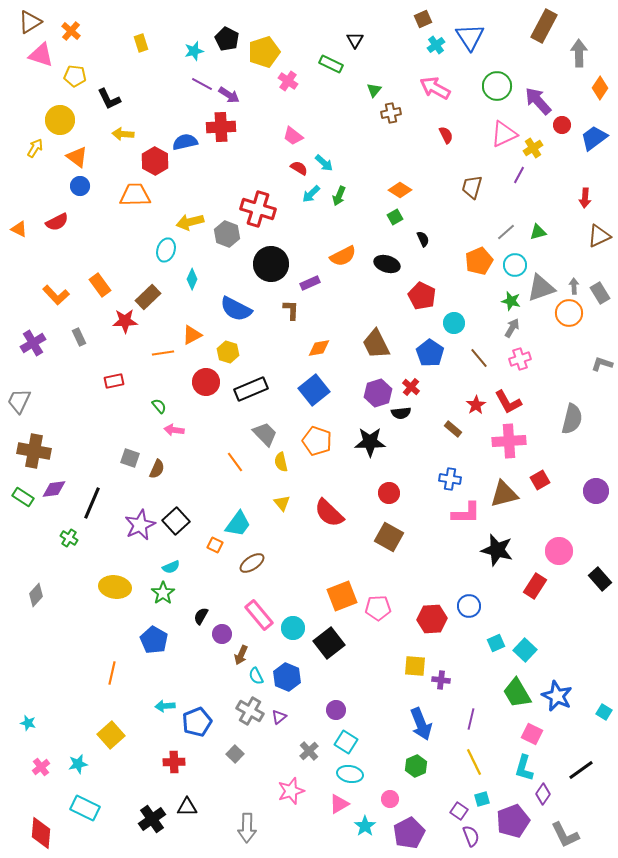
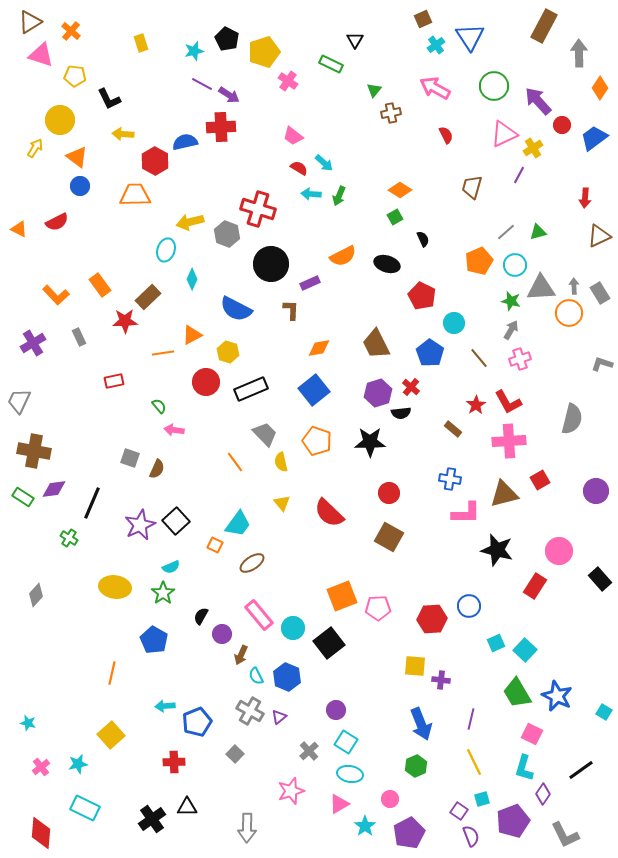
green circle at (497, 86): moved 3 px left
cyan arrow at (311, 194): rotated 48 degrees clockwise
gray triangle at (541, 288): rotated 16 degrees clockwise
gray arrow at (512, 328): moved 1 px left, 2 px down
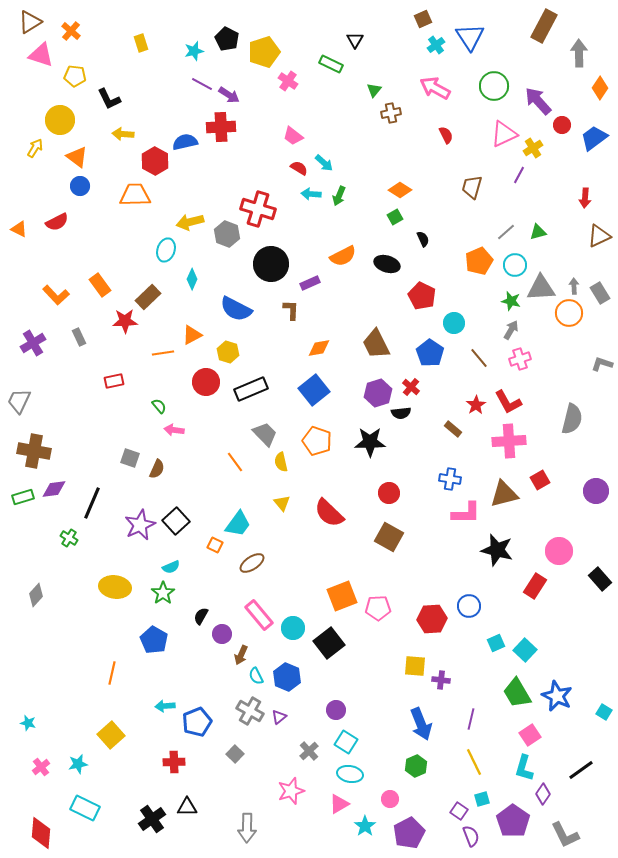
green rectangle at (23, 497): rotated 50 degrees counterclockwise
pink square at (532, 734): moved 2 px left, 1 px down; rotated 30 degrees clockwise
purple pentagon at (513, 821): rotated 16 degrees counterclockwise
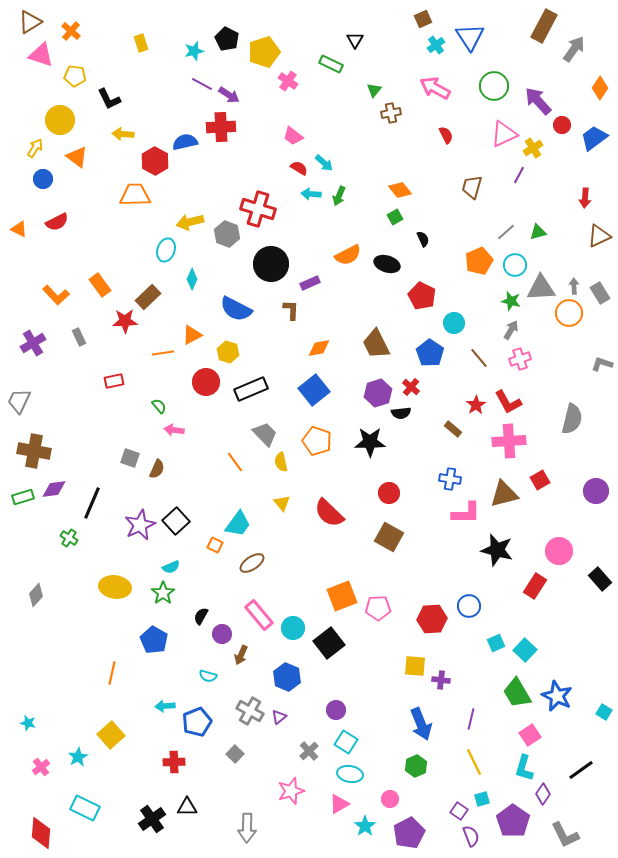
gray arrow at (579, 53): moved 5 px left, 4 px up; rotated 36 degrees clockwise
blue circle at (80, 186): moved 37 px left, 7 px up
orange diamond at (400, 190): rotated 20 degrees clockwise
orange semicircle at (343, 256): moved 5 px right, 1 px up
cyan semicircle at (256, 676): moved 48 px left; rotated 48 degrees counterclockwise
cyan star at (78, 764): moved 7 px up; rotated 18 degrees counterclockwise
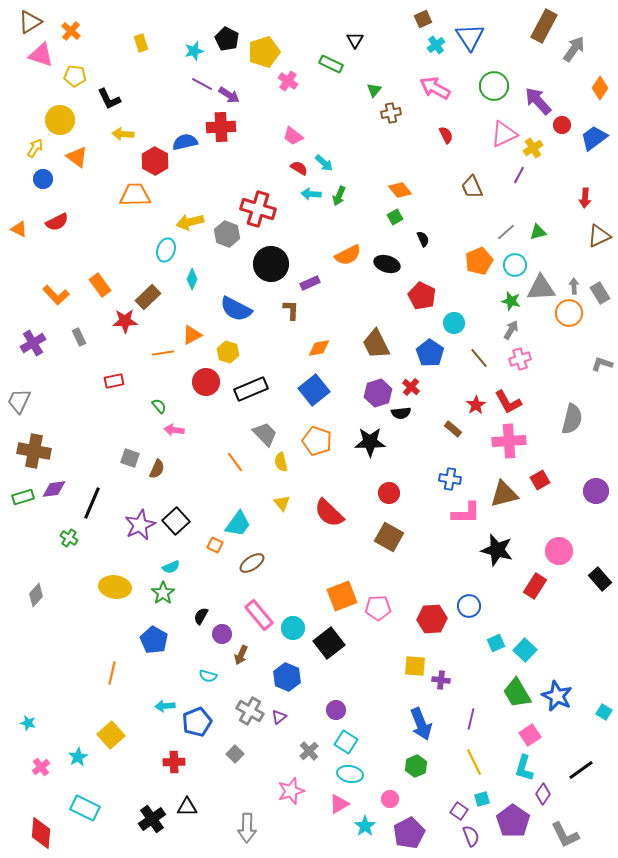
brown trapezoid at (472, 187): rotated 40 degrees counterclockwise
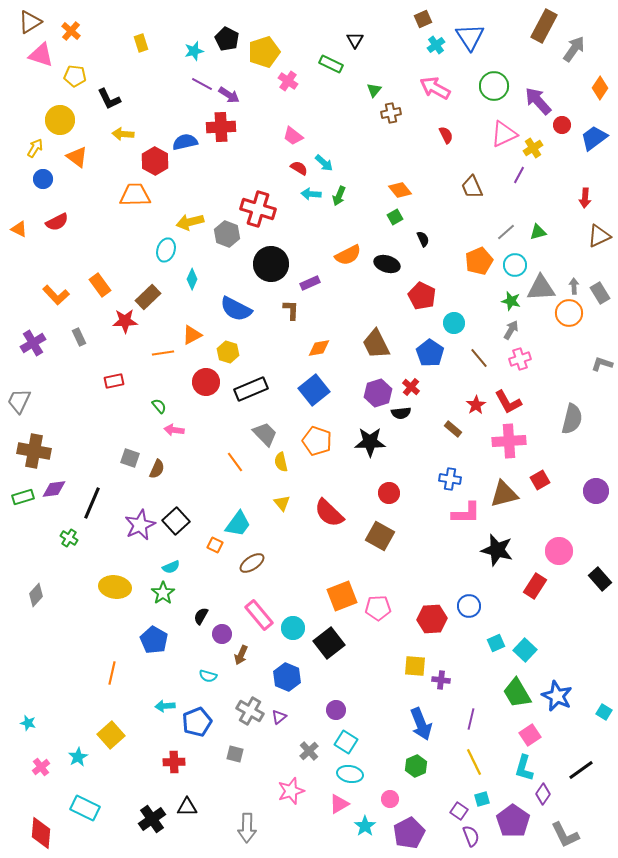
brown square at (389, 537): moved 9 px left, 1 px up
gray square at (235, 754): rotated 30 degrees counterclockwise
